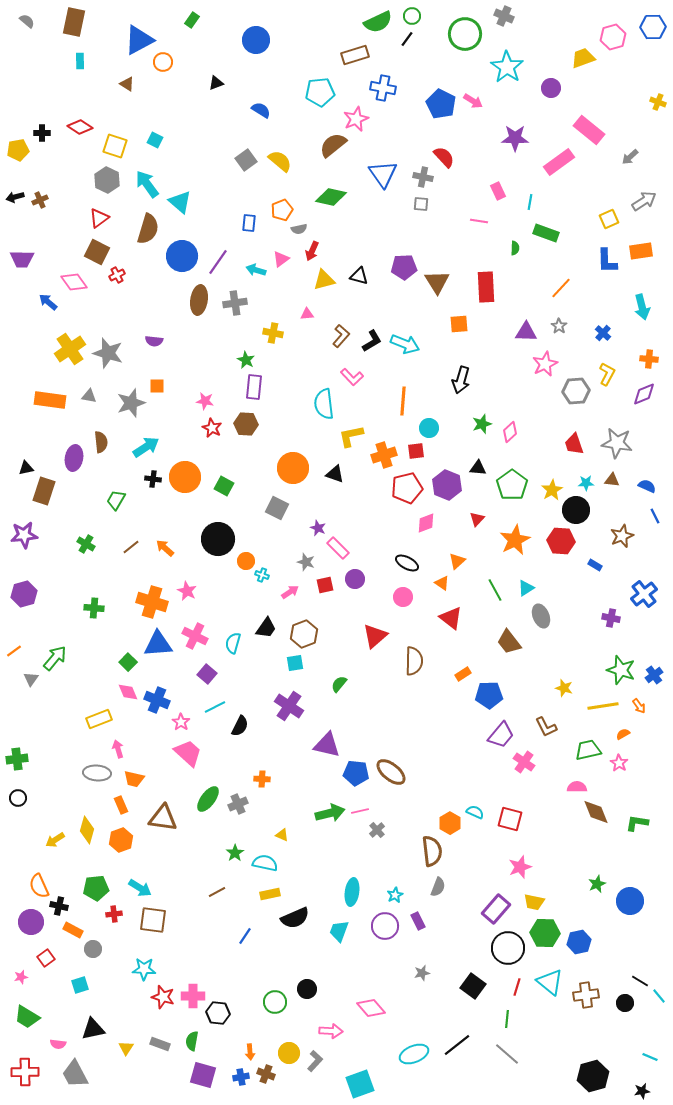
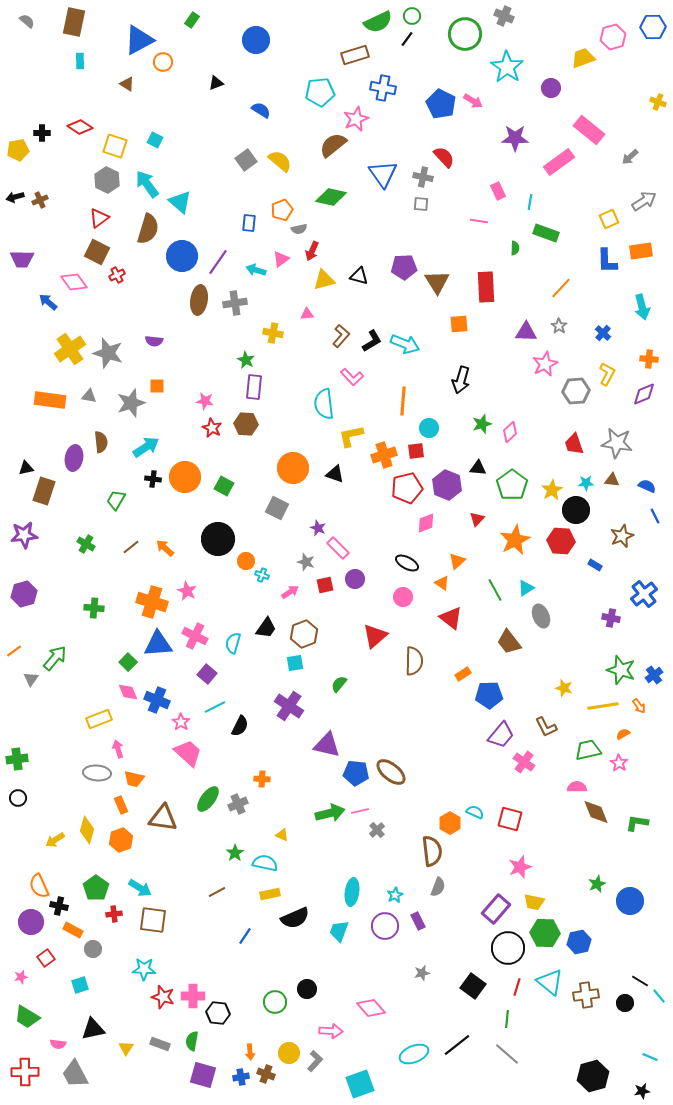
green pentagon at (96, 888): rotated 30 degrees counterclockwise
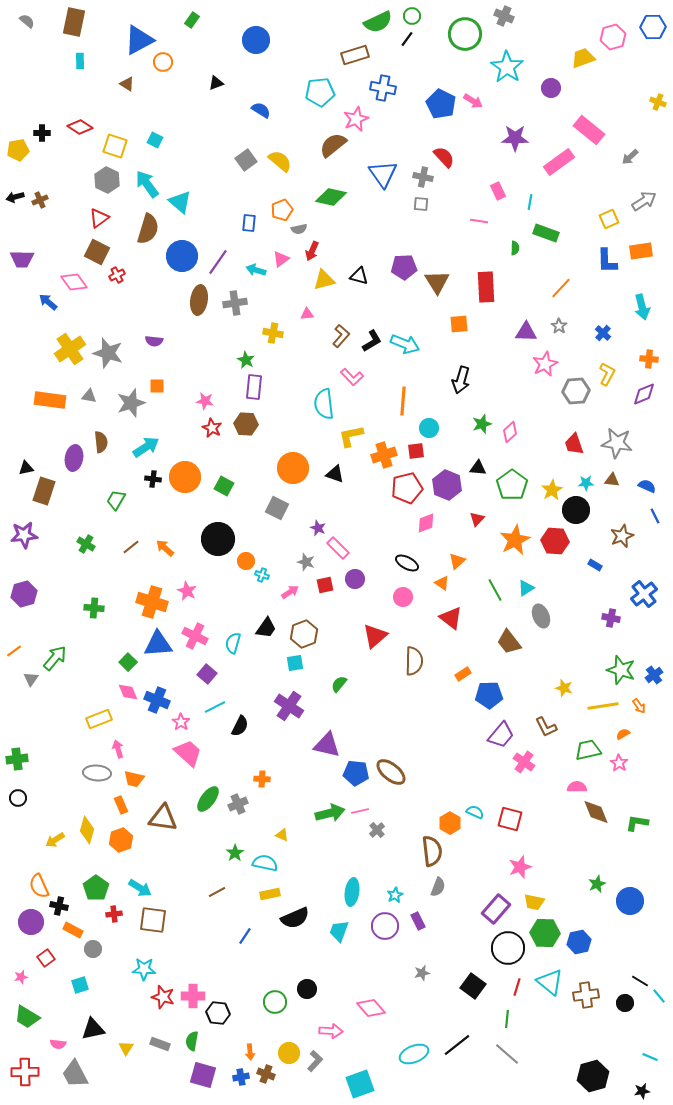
red hexagon at (561, 541): moved 6 px left
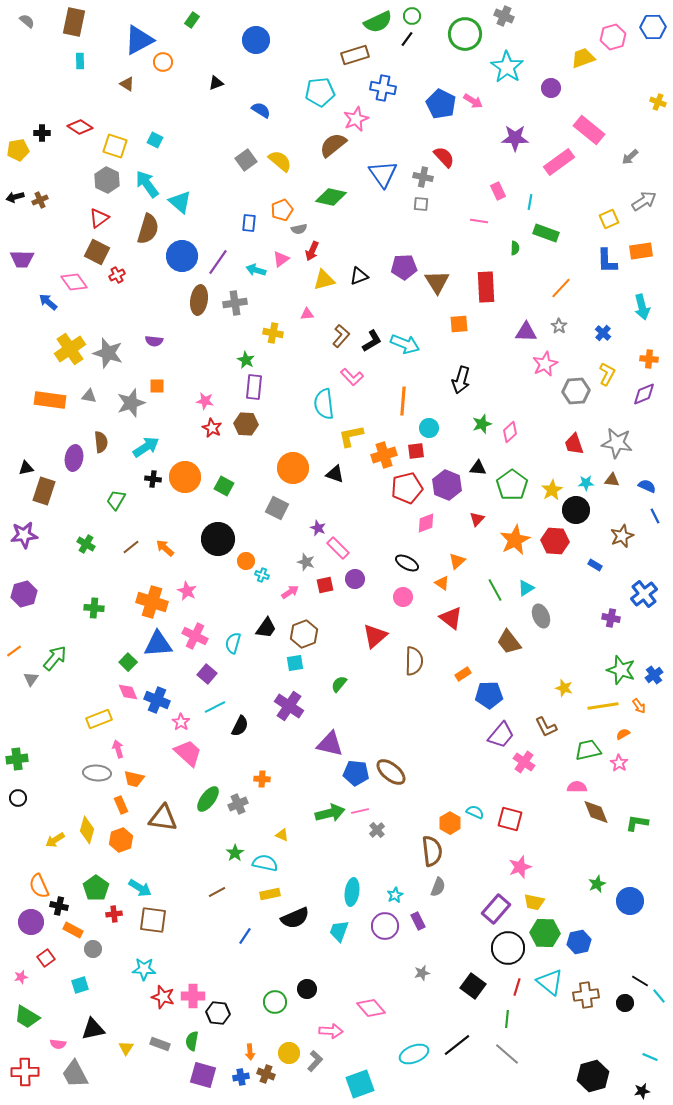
black triangle at (359, 276): rotated 36 degrees counterclockwise
purple triangle at (327, 745): moved 3 px right, 1 px up
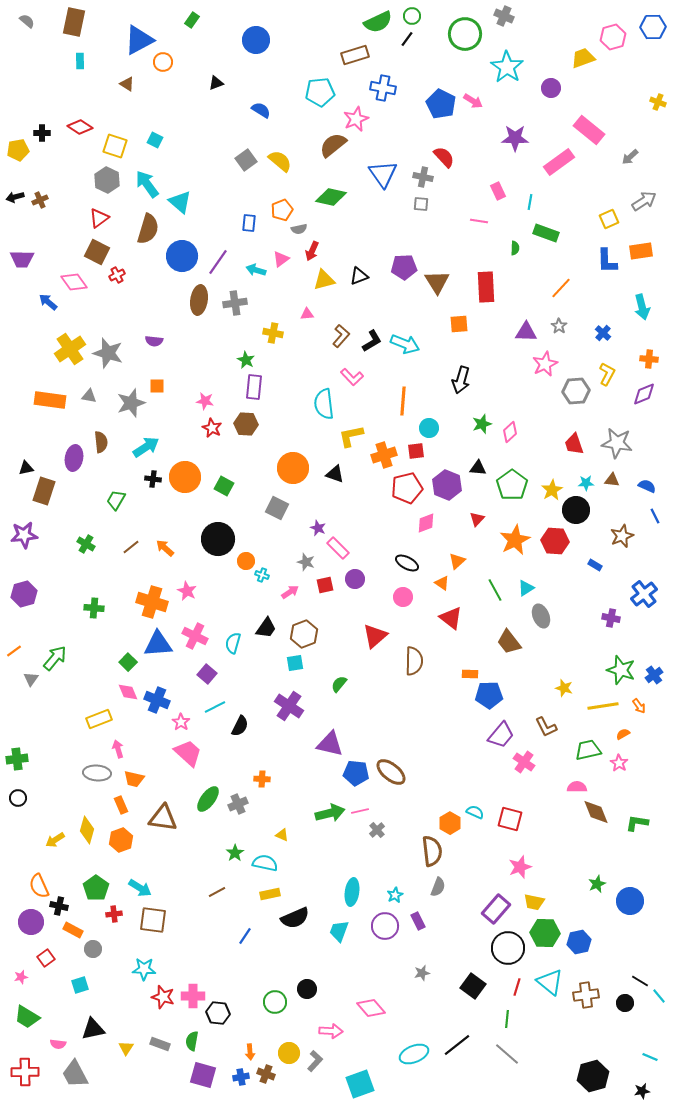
orange rectangle at (463, 674): moved 7 px right; rotated 35 degrees clockwise
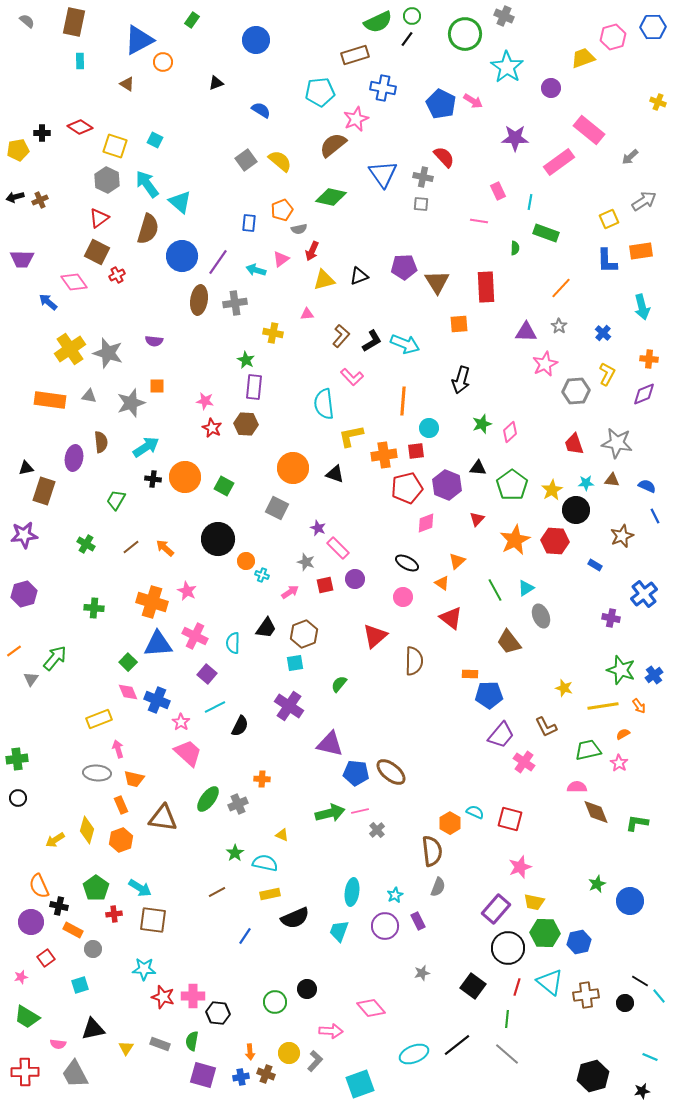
orange cross at (384, 455): rotated 10 degrees clockwise
cyan semicircle at (233, 643): rotated 15 degrees counterclockwise
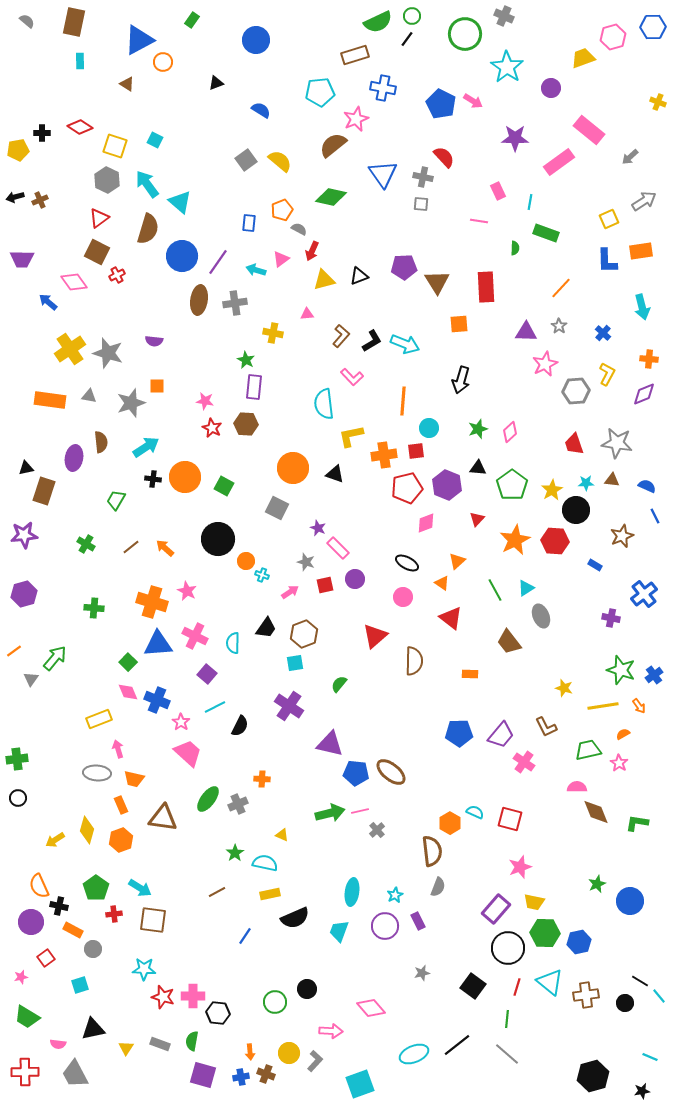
gray semicircle at (299, 229): rotated 140 degrees counterclockwise
green star at (482, 424): moved 4 px left, 5 px down
blue pentagon at (489, 695): moved 30 px left, 38 px down
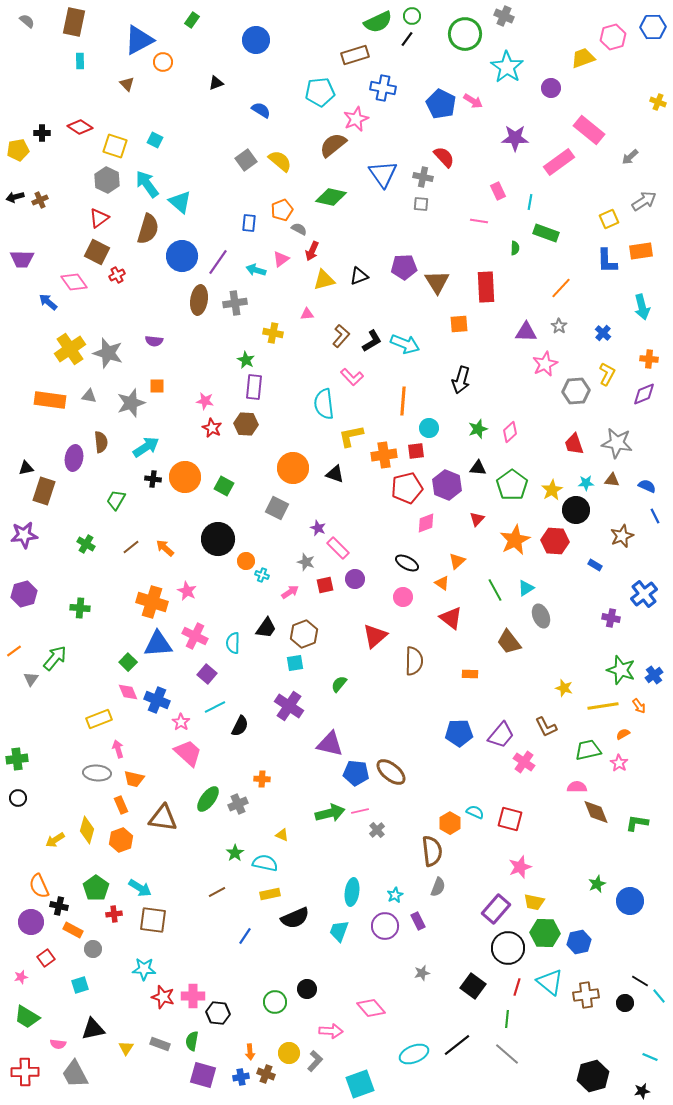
brown triangle at (127, 84): rotated 14 degrees clockwise
green cross at (94, 608): moved 14 px left
